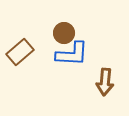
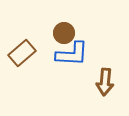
brown rectangle: moved 2 px right, 1 px down
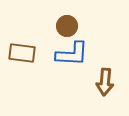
brown circle: moved 3 px right, 7 px up
brown rectangle: rotated 48 degrees clockwise
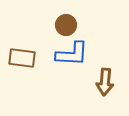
brown circle: moved 1 px left, 1 px up
brown rectangle: moved 5 px down
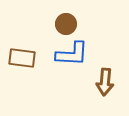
brown circle: moved 1 px up
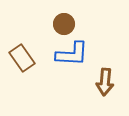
brown circle: moved 2 px left
brown rectangle: rotated 48 degrees clockwise
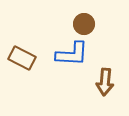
brown circle: moved 20 px right
brown rectangle: rotated 28 degrees counterclockwise
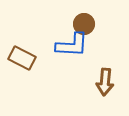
blue L-shape: moved 9 px up
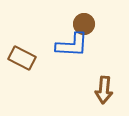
brown arrow: moved 1 px left, 8 px down
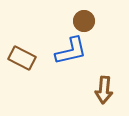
brown circle: moved 3 px up
blue L-shape: moved 1 px left, 6 px down; rotated 16 degrees counterclockwise
